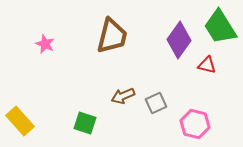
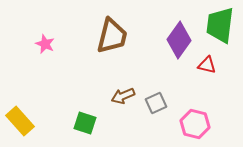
green trapezoid: moved 2 px up; rotated 39 degrees clockwise
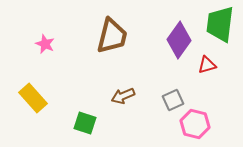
green trapezoid: moved 1 px up
red triangle: rotated 30 degrees counterclockwise
gray square: moved 17 px right, 3 px up
yellow rectangle: moved 13 px right, 23 px up
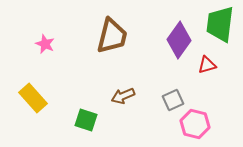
green square: moved 1 px right, 3 px up
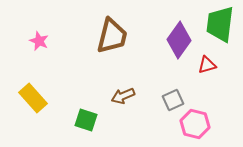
pink star: moved 6 px left, 3 px up
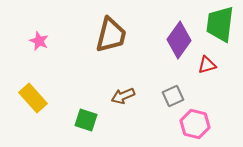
brown trapezoid: moved 1 px left, 1 px up
gray square: moved 4 px up
